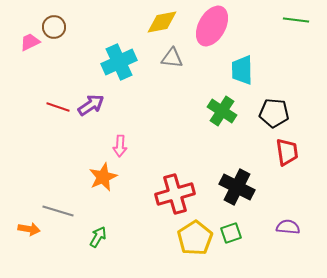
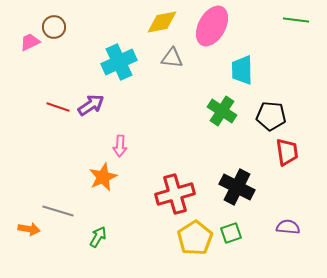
black pentagon: moved 3 px left, 3 px down
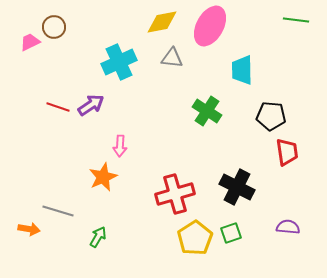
pink ellipse: moved 2 px left
green cross: moved 15 px left
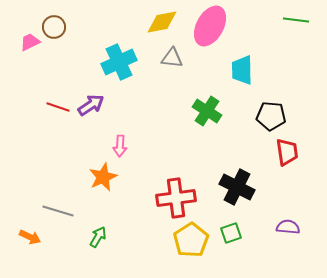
red cross: moved 1 px right, 4 px down; rotated 9 degrees clockwise
orange arrow: moved 1 px right, 8 px down; rotated 15 degrees clockwise
yellow pentagon: moved 4 px left, 2 px down
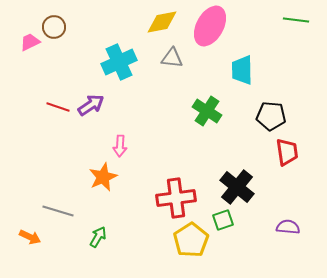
black cross: rotated 12 degrees clockwise
green square: moved 8 px left, 13 px up
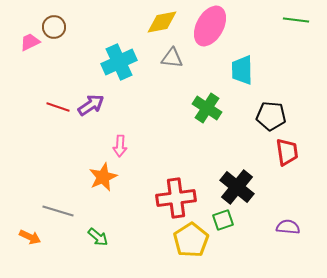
green cross: moved 3 px up
green arrow: rotated 100 degrees clockwise
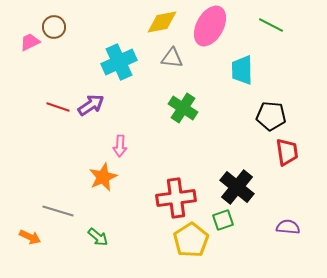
green line: moved 25 px left, 5 px down; rotated 20 degrees clockwise
green cross: moved 24 px left
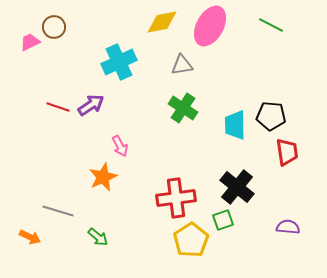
gray triangle: moved 10 px right, 7 px down; rotated 15 degrees counterclockwise
cyan trapezoid: moved 7 px left, 55 px down
pink arrow: rotated 30 degrees counterclockwise
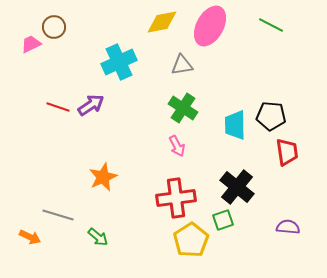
pink trapezoid: moved 1 px right, 2 px down
pink arrow: moved 57 px right
gray line: moved 4 px down
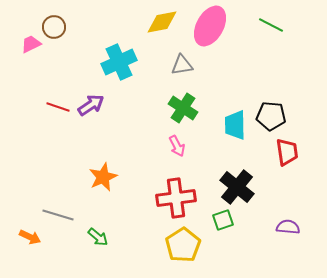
yellow pentagon: moved 8 px left, 5 px down
